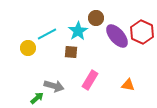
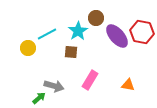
red hexagon: rotated 15 degrees counterclockwise
green arrow: moved 2 px right
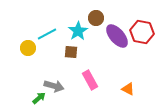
pink rectangle: rotated 60 degrees counterclockwise
orange triangle: moved 4 px down; rotated 16 degrees clockwise
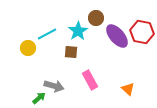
orange triangle: rotated 16 degrees clockwise
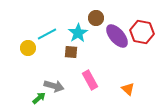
cyan star: moved 2 px down
